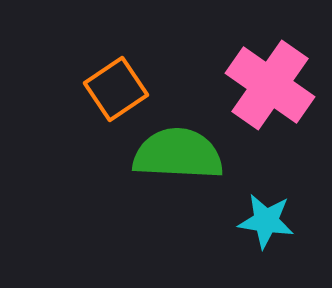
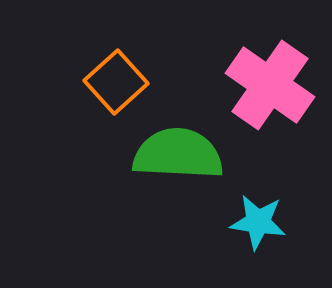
orange square: moved 7 px up; rotated 8 degrees counterclockwise
cyan star: moved 8 px left, 1 px down
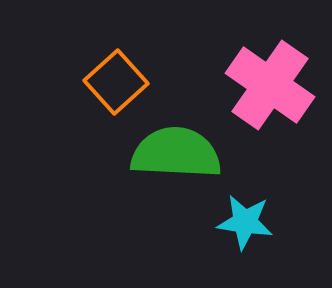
green semicircle: moved 2 px left, 1 px up
cyan star: moved 13 px left
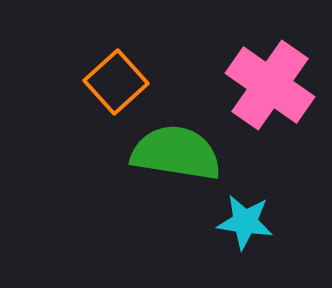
green semicircle: rotated 6 degrees clockwise
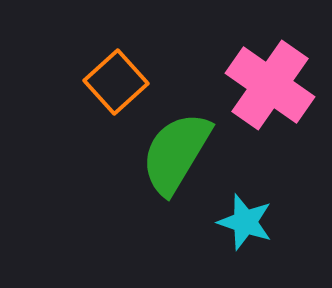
green semicircle: rotated 68 degrees counterclockwise
cyan star: rotated 10 degrees clockwise
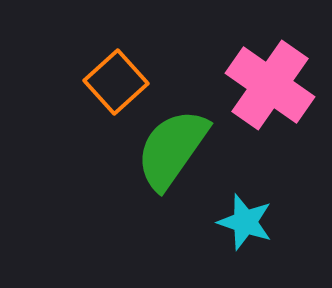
green semicircle: moved 4 px left, 4 px up; rotated 4 degrees clockwise
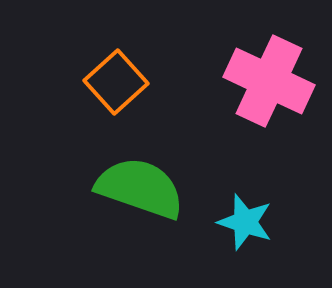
pink cross: moved 1 px left, 4 px up; rotated 10 degrees counterclockwise
green semicircle: moved 32 px left, 39 px down; rotated 74 degrees clockwise
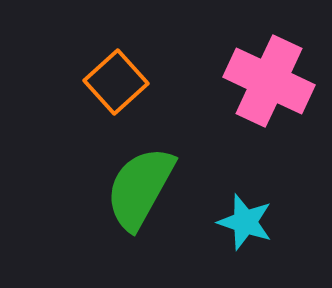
green semicircle: rotated 80 degrees counterclockwise
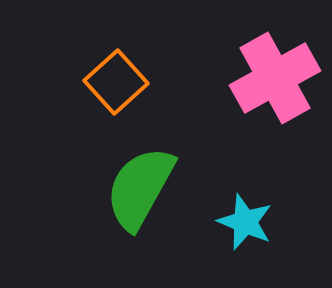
pink cross: moved 6 px right, 3 px up; rotated 36 degrees clockwise
cyan star: rotated 4 degrees clockwise
